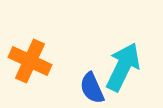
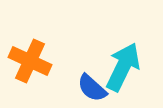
blue semicircle: rotated 24 degrees counterclockwise
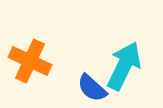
cyan arrow: moved 1 px right, 1 px up
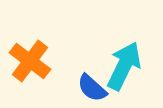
orange cross: rotated 12 degrees clockwise
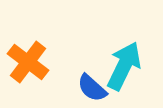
orange cross: moved 2 px left, 1 px down
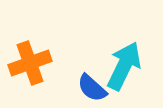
orange cross: moved 2 px right, 1 px down; rotated 33 degrees clockwise
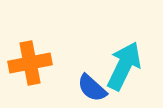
orange cross: rotated 9 degrees clockwise
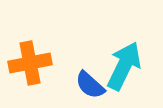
blue semicircle: moved 2 px left, 3 px up
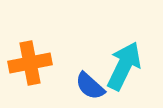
blue semicircle: moved 1 px down
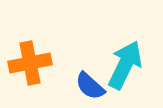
cyan arrow: moved 1 px right, 1 px up
